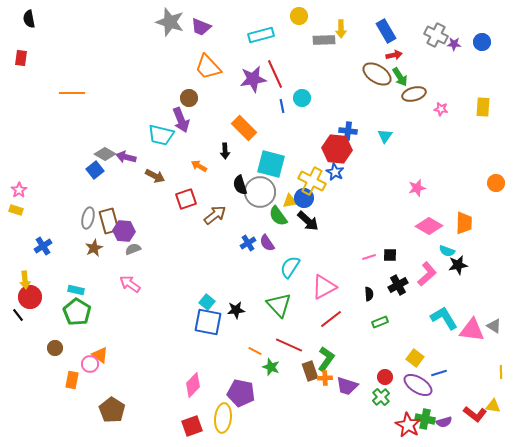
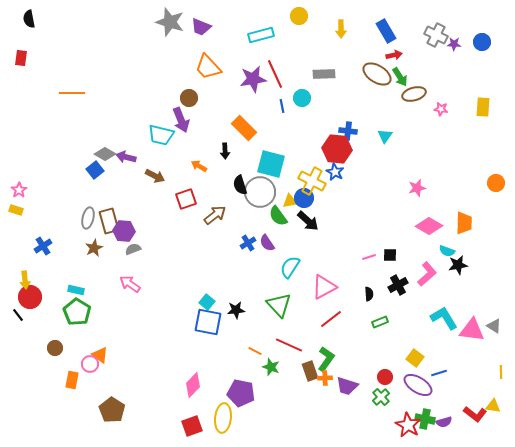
gray rectangle at (324, 40): moved 34 px down
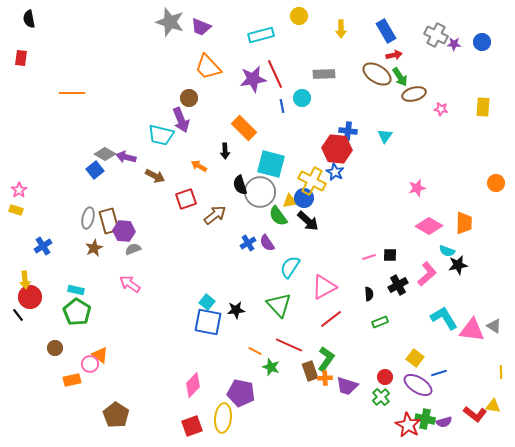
orange rectangle at (72, 380): rotated 66 degrees clockwise
brown pentagon at (112, 410): moved 4 px right, 5 px down
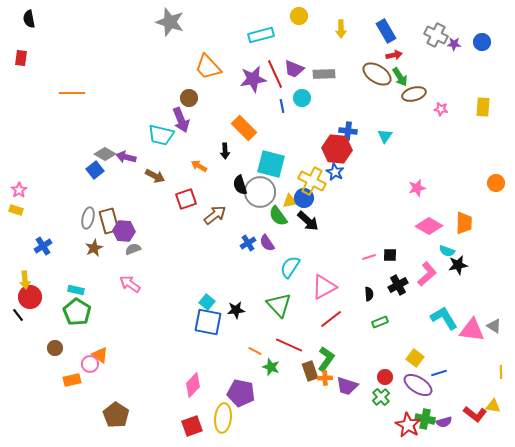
purple trapezoid at (201, 27): moved 93 px right, 42 px down
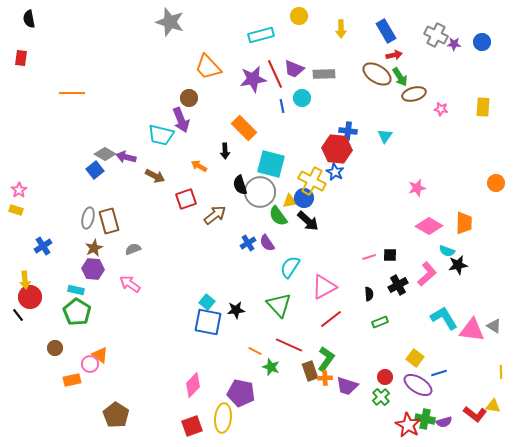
purple hexagon at (124, 231): moved 31 px left, 38 px down
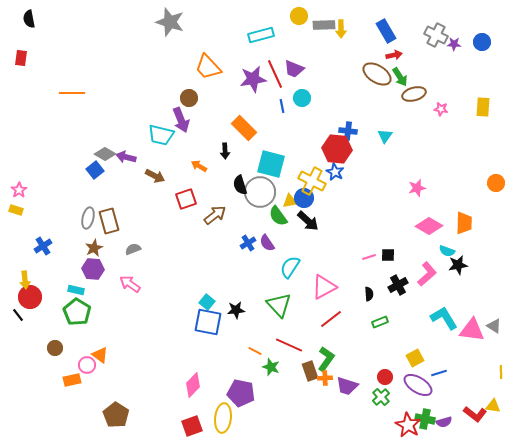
gray rectangle at (324, 74): moved 49 px up
black square at (390, 255): moved 2 px left
yellow square at (415, 358): rotated 24 degrees clockwise
pink circle at (90, 364): moved 3 px left, 1 px down
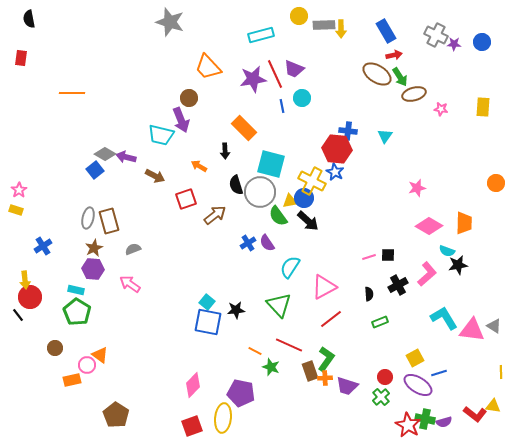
black semicircle at (240, 185): moved 4 px left
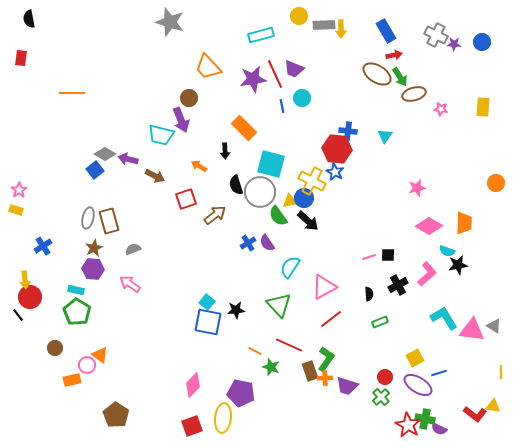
purple arrow at (126, 157): moved 2 px right, 2 px down
purple semicircle at (444, 422): moved 5 px left, 7 px down; rotated 42 degrees clockwise
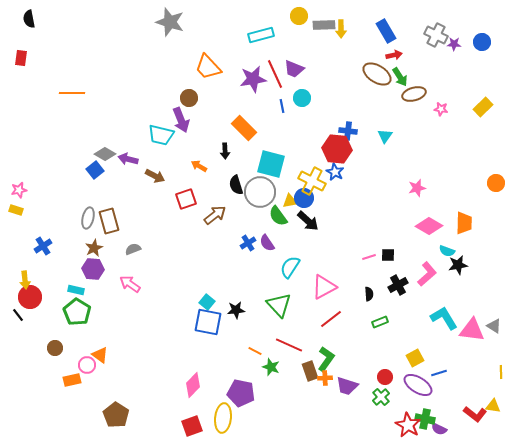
yellow rectangle at (483, 107): rotated 42 degrees clockwise
pink star at (19, 190): rotated 21 degrees clockwise
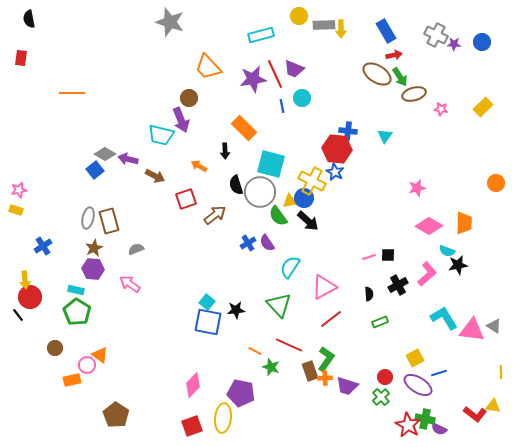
gray semicircle at (133, 249): moved 3 px right
